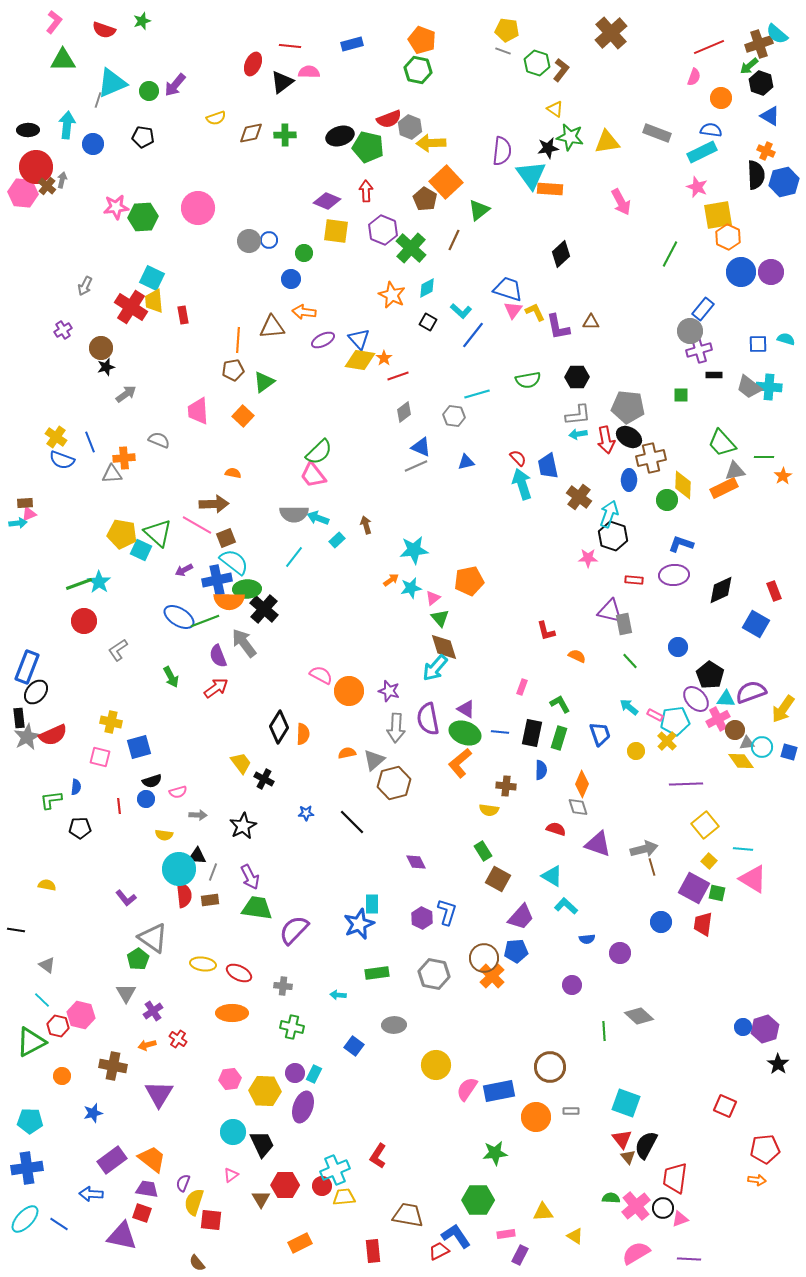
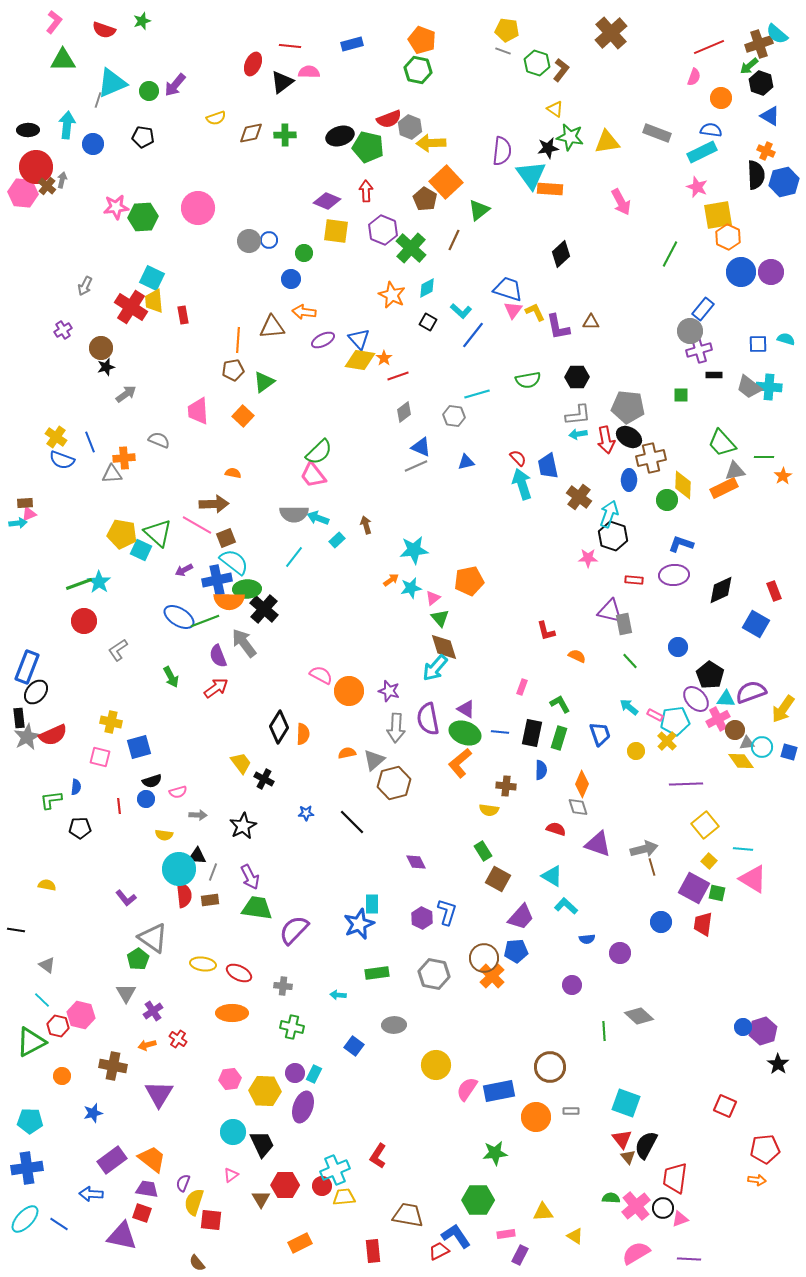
purple hexagon at (765, 1029): moved 2 px left, 2 px down
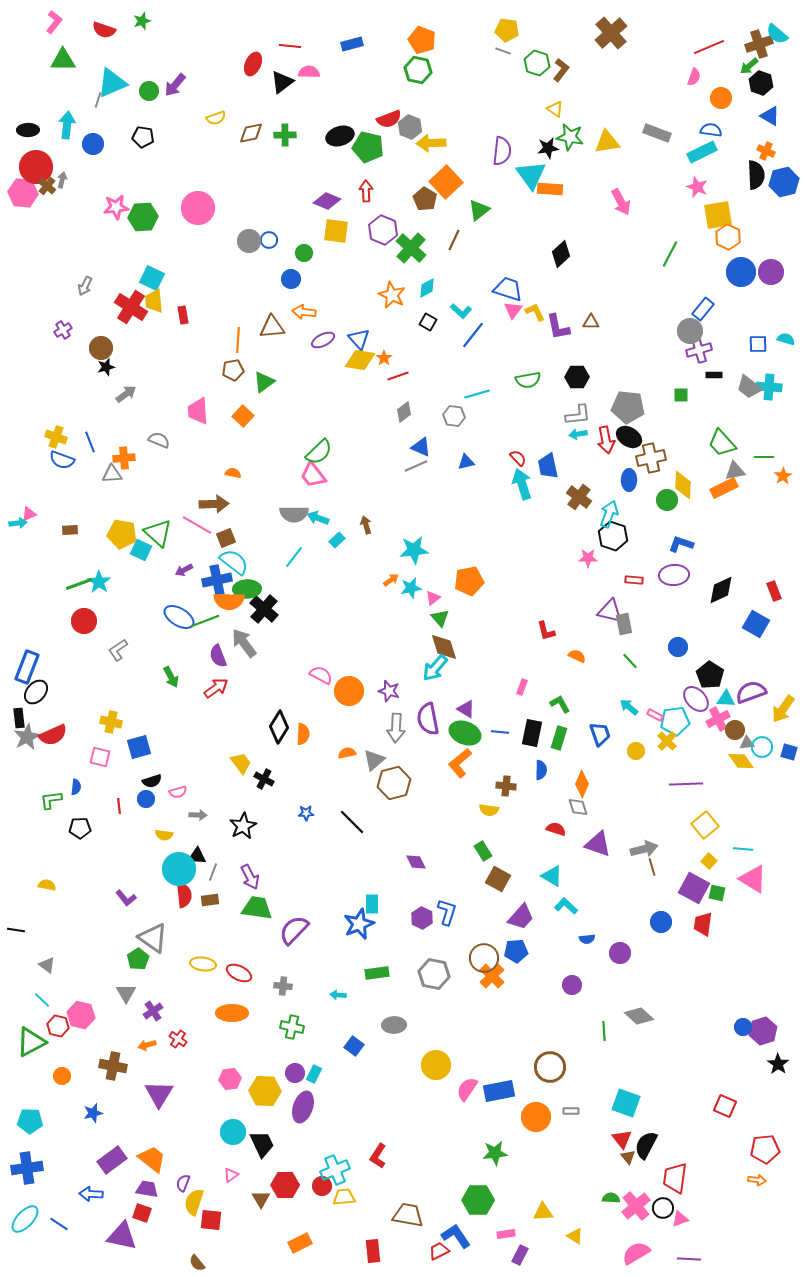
yellow cross at (56, 437): rotated 15 degrees counterclockwise
brown rectangle at (25, 503): moved 45 px right, 27 px down
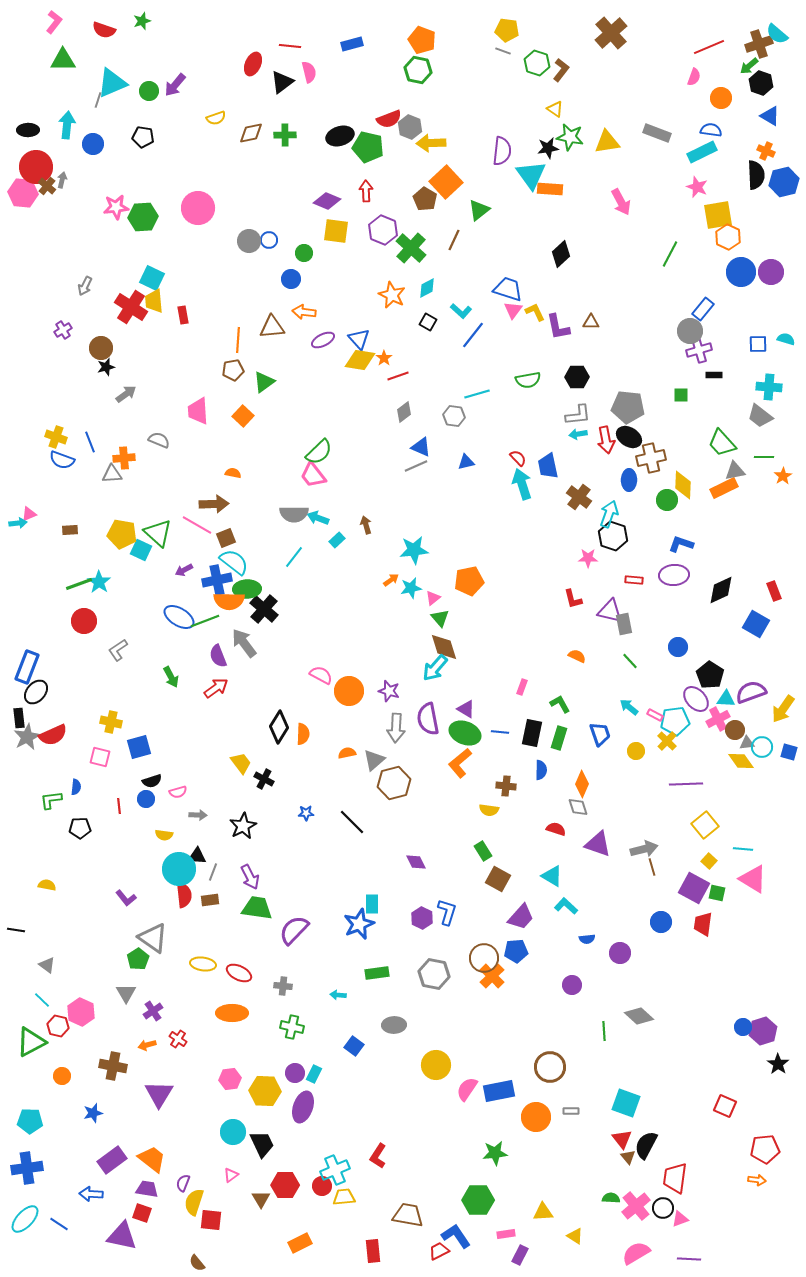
pink semicircle at (309, 72): rotated 75 degrees clockwise
gray trapezoid at (749, 387): moved 11 px right, 29 px down
red L-shape at (546, 631): moved 27 px right, 32 px up
pink hexagon at (81, 1015): moved 3 px up; rotated 12 degrees clockwise
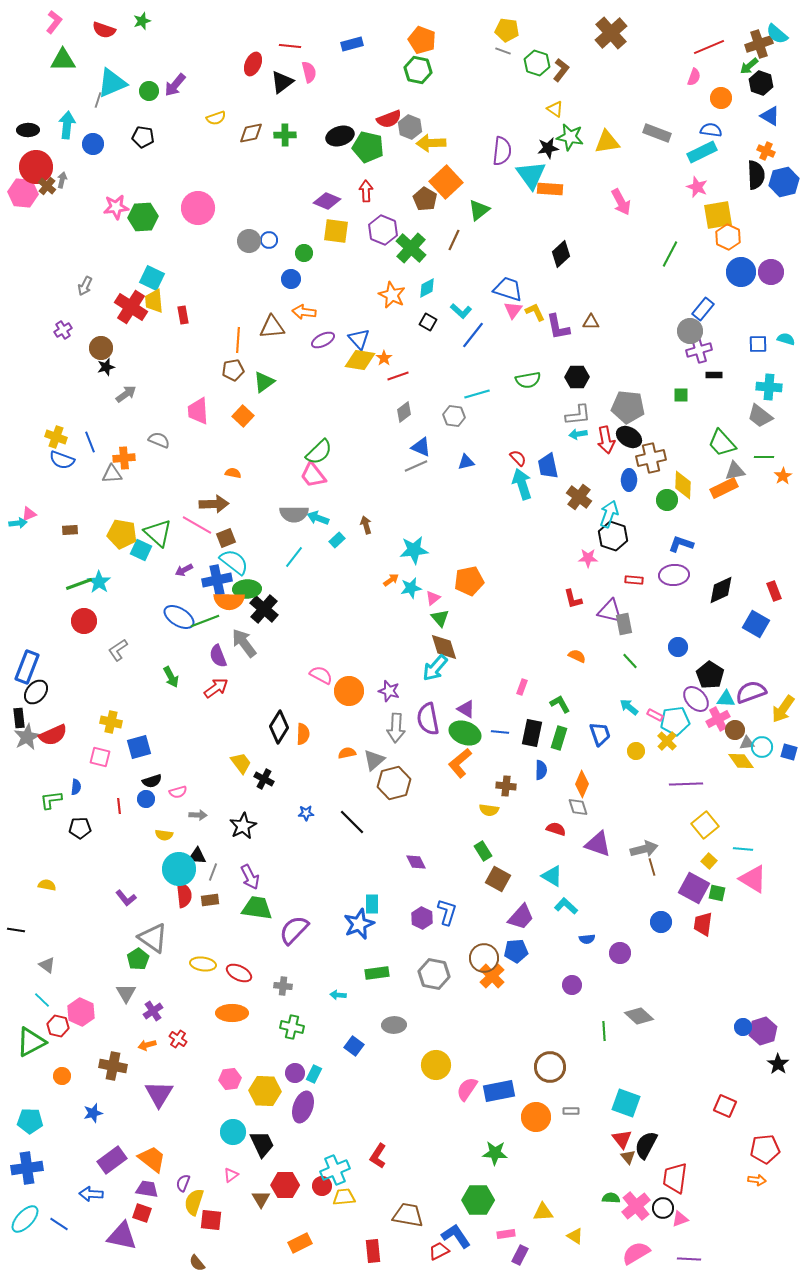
green star at (495, 1153): rotated 10 degrees clockwise
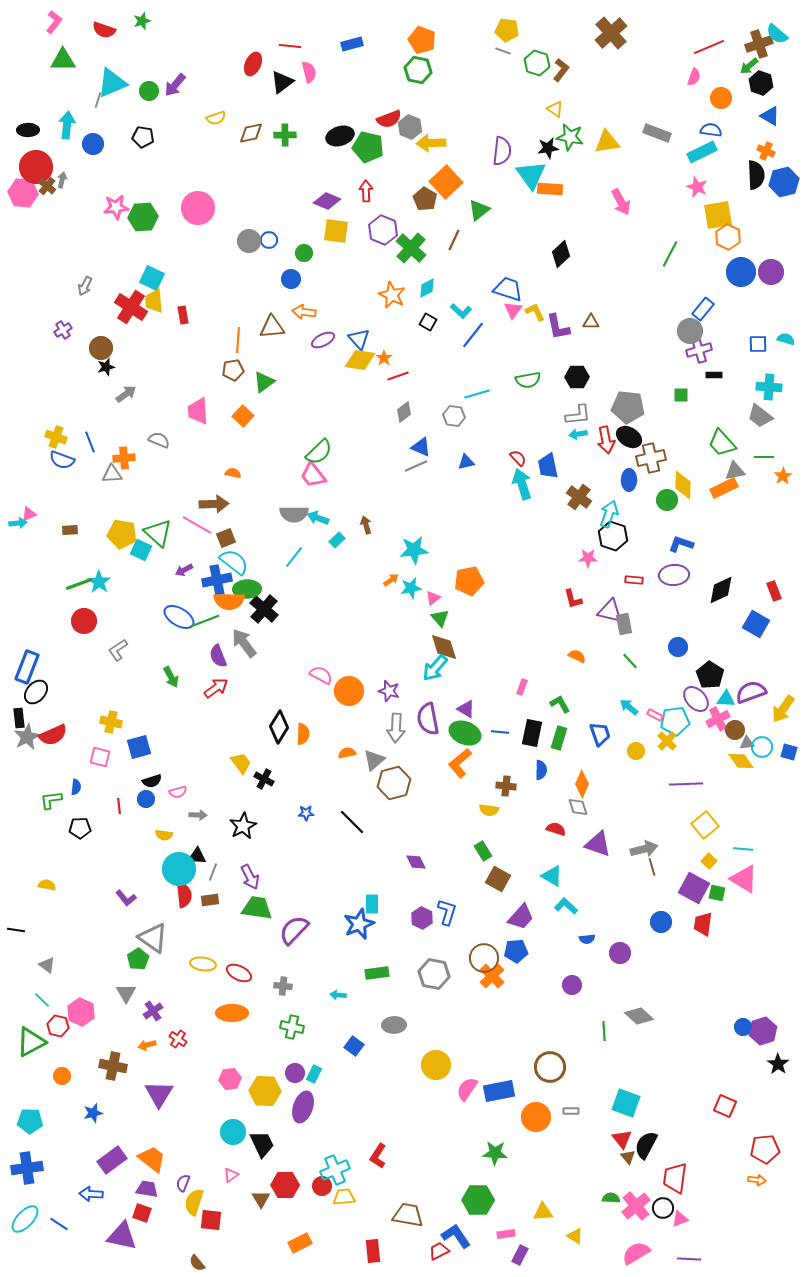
pink triangle at (753, 879): moved 9 px left
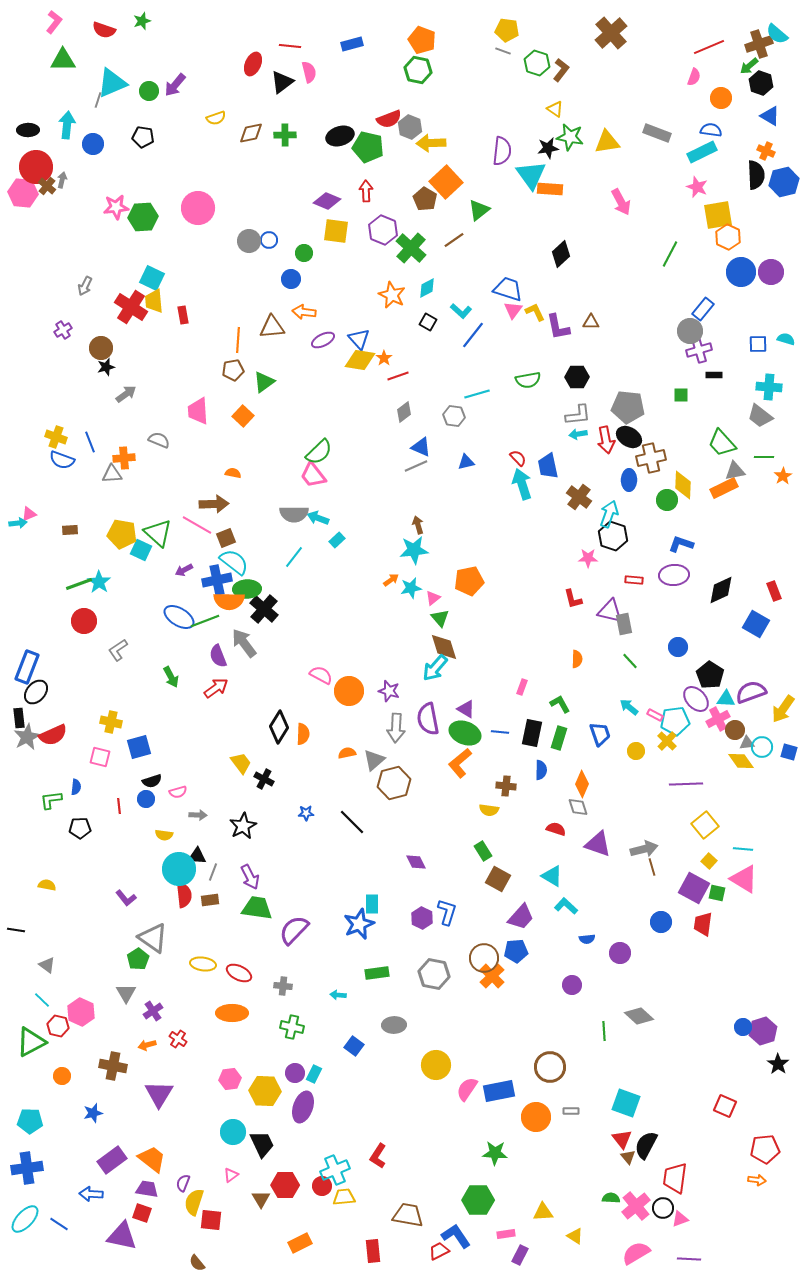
brown line at (454, 240): rotated 30 degrees clockwise
brown arrow at (366, 525): moved 52 px right
orange semicircle at (577, 656): moved 3 px down; rotated 66 degrees clockwise
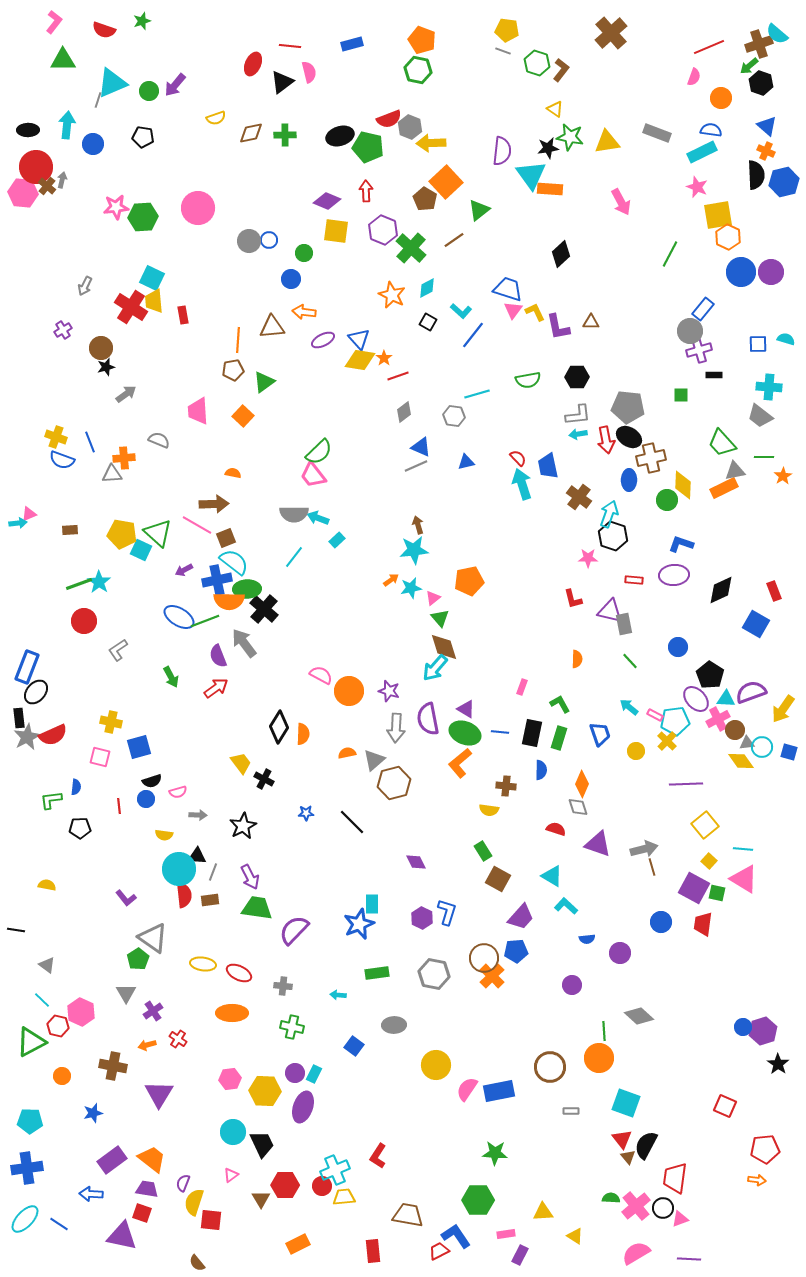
blue triangle at (770, 116): moved 3 px left, 10 px down; rotated 10 degrees clockwise
orange circle at (536, 1117): moved 63 px right, 59 px up
orange rectangle at (300, 1243): moved 2 px left, 1 px down
